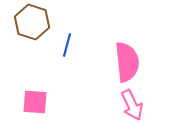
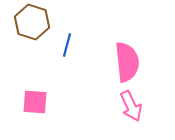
pink arrow: moved 1 px left, 1 px down
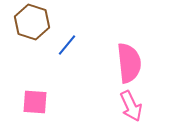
blue line: rotated 25 degrees clockwise
pink semicircle: moved 2 px right, 1 px down
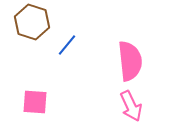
pink semicircle: moved 1 px right, 2 px up
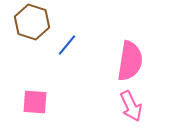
pink semicircle: rotated 15 degrees clockwise
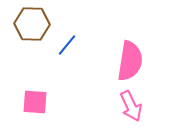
brown hexagon: moved 2 px down; rotated 16 degrees counterclockwise
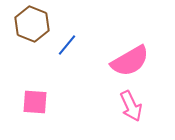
brown hexagon: rotated 20 degrees clockwise
pink semicircle: rotated 51 degrees clockwise
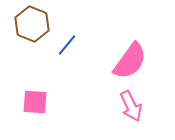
pink semicircle: rotated 24 degrees counterclockwise
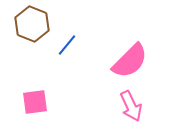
pink semicircle: rotated 9 degrees clockwise
pink square: rotated 12 degrees counterclockwise
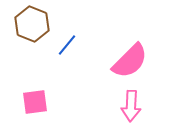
pink arrow: rotated 28 degrees clockwise
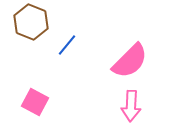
brown hexagon: moved 1 px left, 2 px up
pink square: rotated 36 degrees clockwise
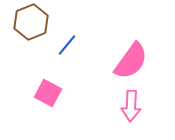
brown hexagon: rotated 16 degrees clockwise
pink semicircle: moved 1 px right; rotated 9 degrees counterclockwise
pink square: moved 13 px right, 9 px up
